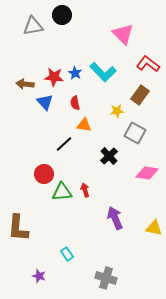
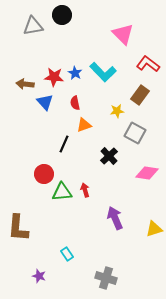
orange triangle: rotated 28 degrees counterclockwise
black line: rotated 24 degrees counterclockwise
yellow triangle: moved 1 px down; rotated 30 degrees counterclockwise
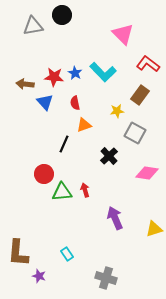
brown L-shape: moved 25 px down
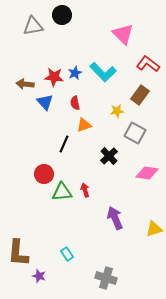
blue star: rotated 16 degrees clockwise
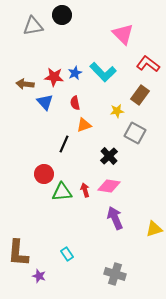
pink diamond: moved 38 px left, 13 px down
gray cross: moved 9 px right, 4 px up
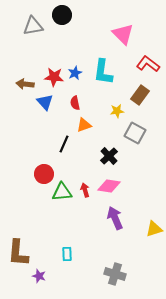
cyan L-shape: rotated 52 degrees clockwise
cyan rectangle: rotated 32 degrees clockwise
